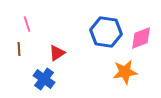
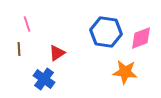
orange star: rotated 15 degrees clockwise
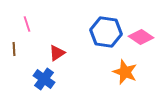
pink diamond: moved 1 px up; rotated 55 degrees clockwise
brown line: moved 5 px left
orange star: rotated 15 degrees clockwise
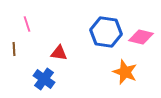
pink diamond: rotated 20 degrees counterclockwise
red triangle: moved 2 px right; rotated 42 degrees clockwise
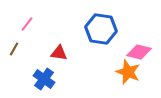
pink line: rotated 56 degrees clockwise
blue hexagon: moved 5 px left, 3 px up
pink diamond: moved 2 px left, 15 px down
brown line: rotated 32 degrees clockwise
orange star: moved 3 px right
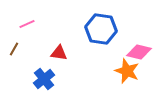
pink line: rotated 28 degrees clockwise
orange star: moved 1 px left, 1 px up
blue cross: rotated 15 degrees clockwise
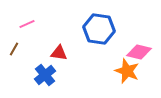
blue hexagon: moved 2 px left
blue cross: moved 1 px right, 4 px up
